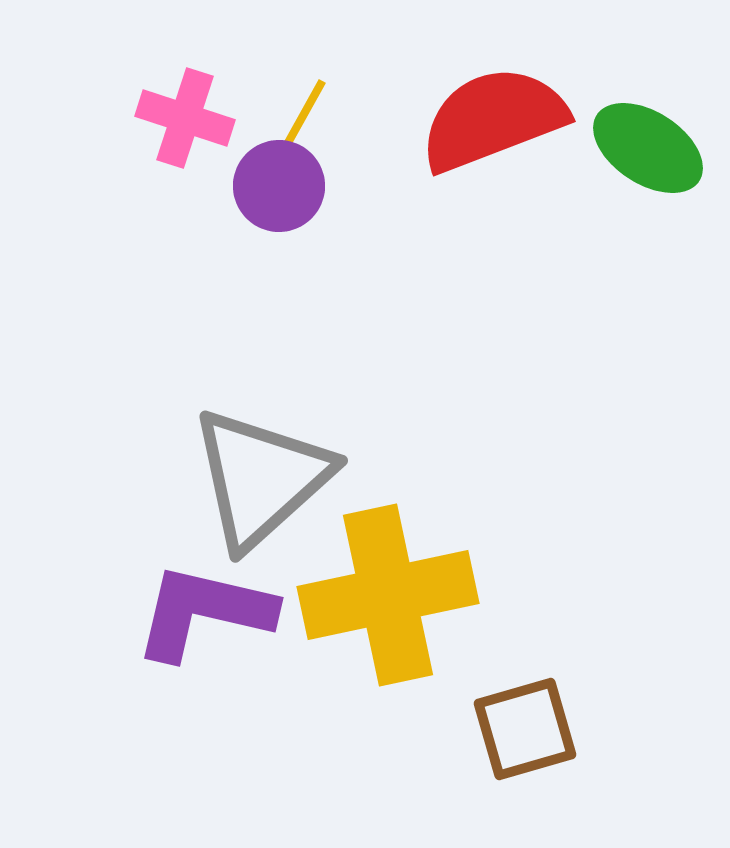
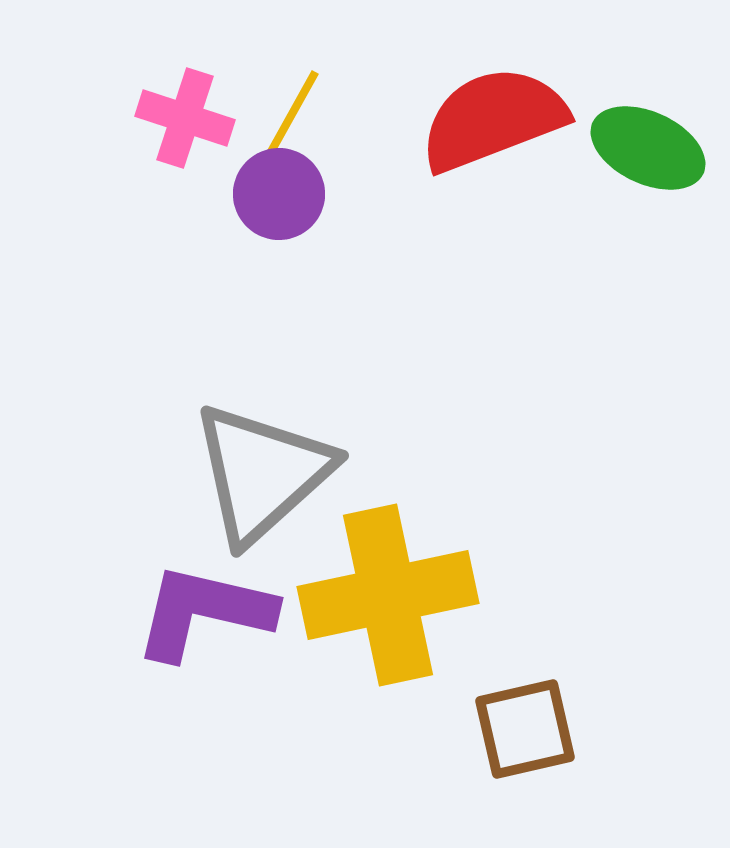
yellow line: moved 7 px left, 9 px up
green ellipse: rotated 8 degrees counterclockwise
purple circle: moved 8 px down
gray triangle: moved 1 px right, 5 px up
brown square: rotated 3 degrees clockwise
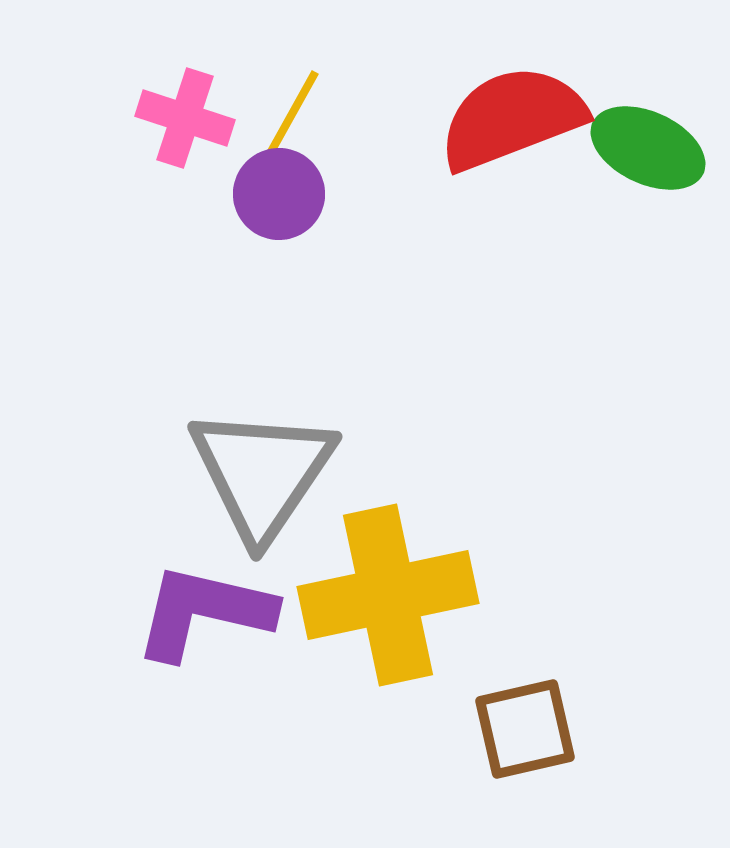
red semicircle: moved 19 px right, 1 px up
gray triangle: rotated 14 degrees counterclockwise
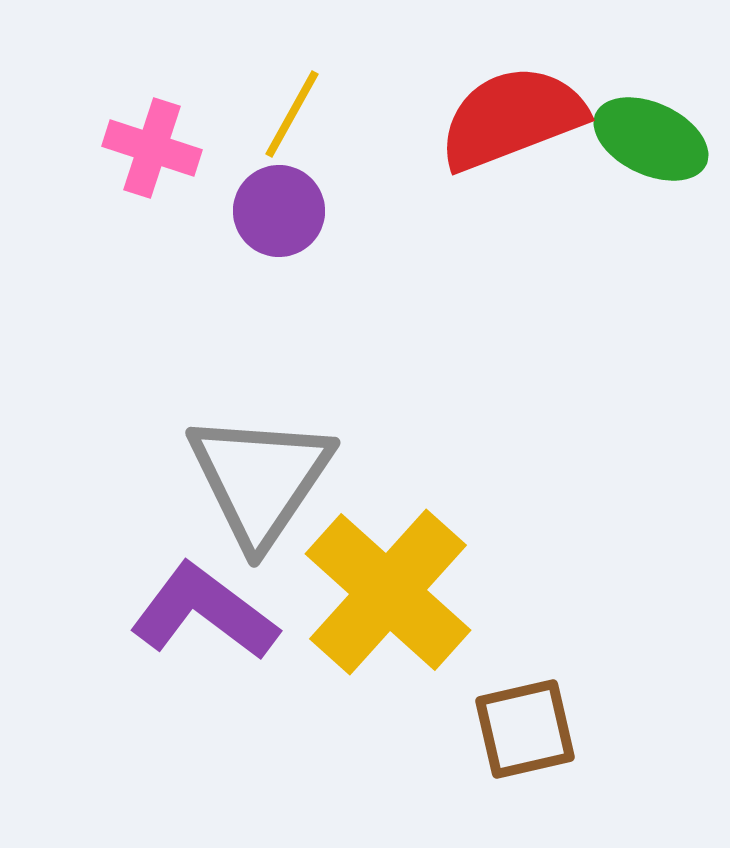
pink cross: moved 33 px left, 30 px down
green ellipse: moved 3 px right, 9 px up
purple circle: moved 17 px down
gray triangle: moved 2 px left, 6 px down
yellow cross: moved 3 px up; rotated 36 degrees counterclockwise
purple L-shape: rotated 24 degrees clockwise
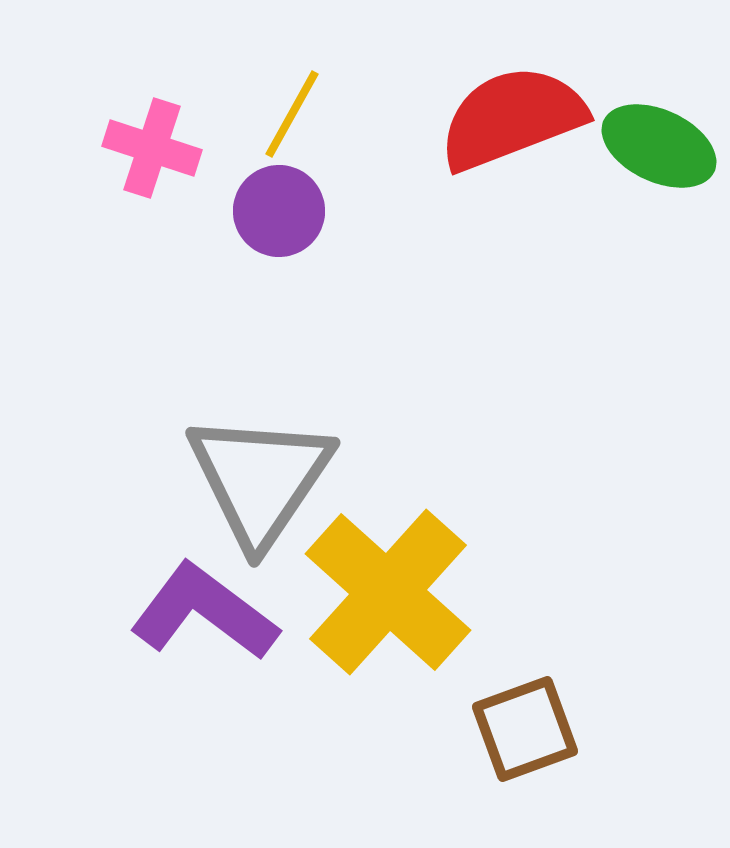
green ellipse: moved 8 px right, 7 px down
brown square: rotated 7 degrees counterclockwise
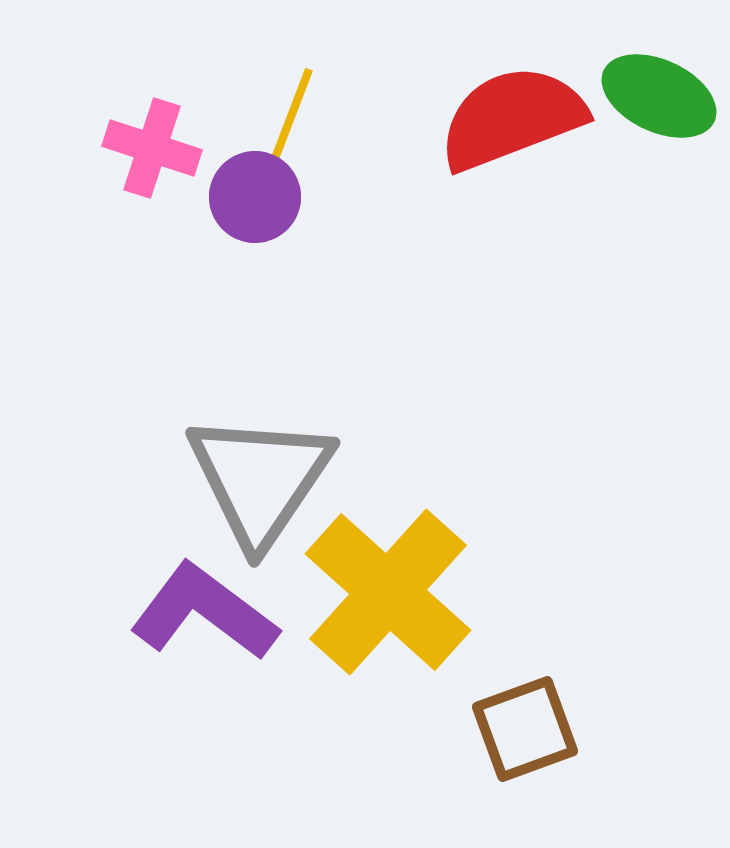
yellow line: rotated 8 degrees counterclockwise
green ellipse: moved 50 px up
purple circle: moved 24 px left, 14 px up
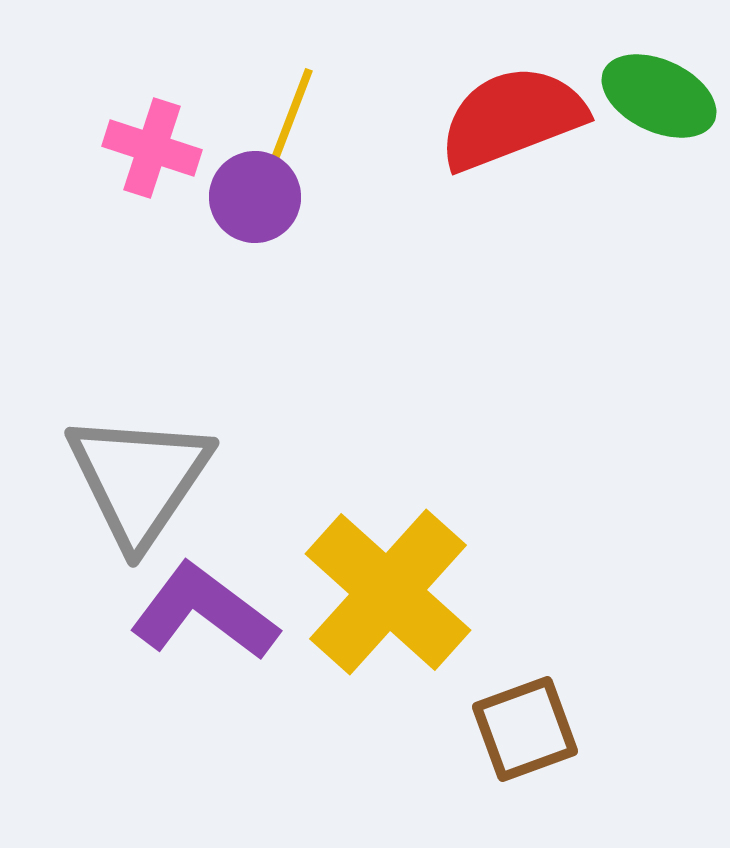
gray triangle: moved 121 px left
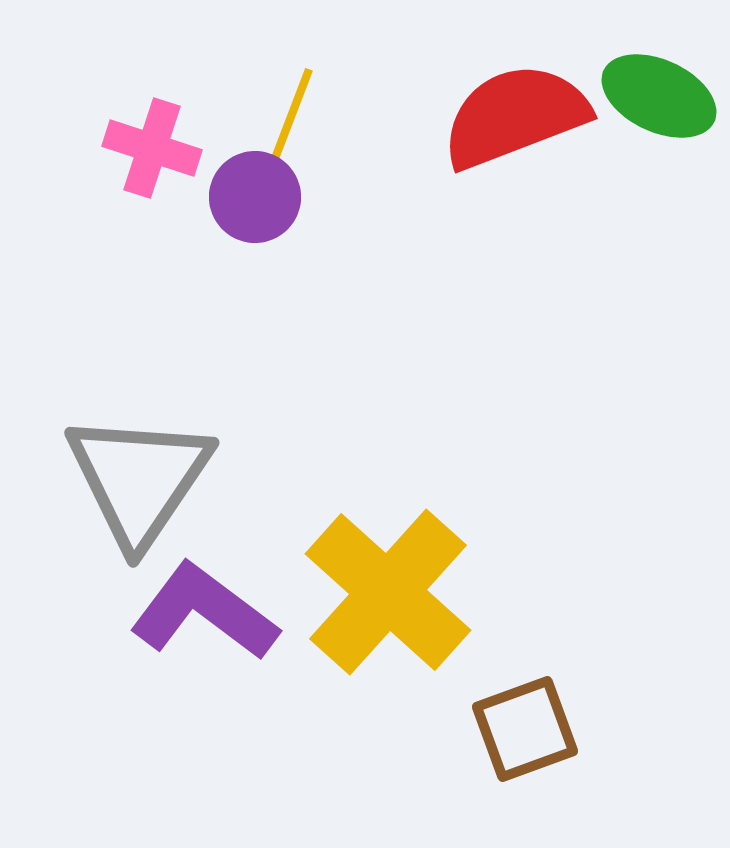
red semicircle: moved 3 px right, 2 px up
